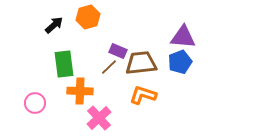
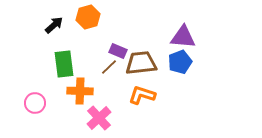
orange L-shape: moved 1 px left
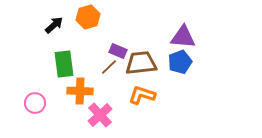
pink cross: moved 1 px right, 3 px up
